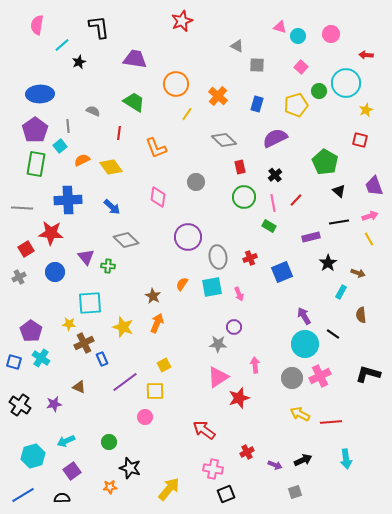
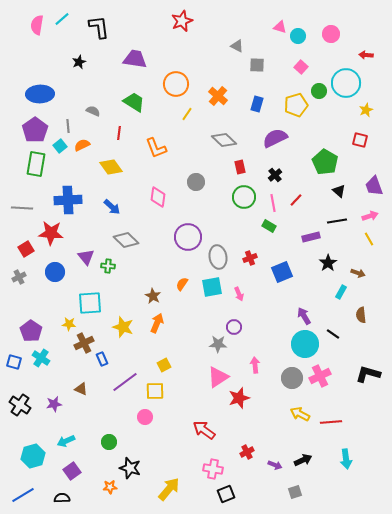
cyan line at (62, 45): moved 26 px up
orange semicircle at (82, 160): moved 15 px up
black line at (339, 222): moved 2 px left, 1 px up
brown triangle at (79, 387): moved 2 px right, 2 px down
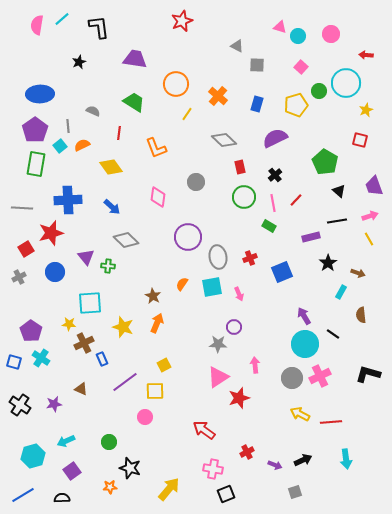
red star at (51, 233): rotated 20 degrees counterclockwise
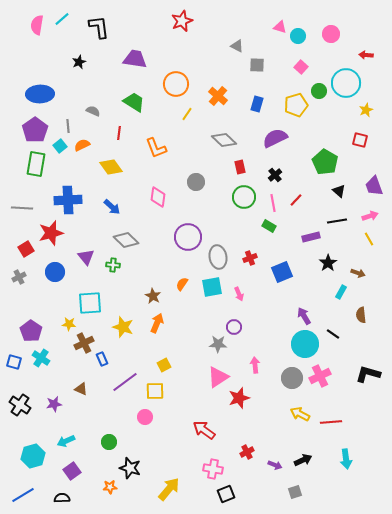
green cross at (108, 266): moved 5 px right, 1 px up
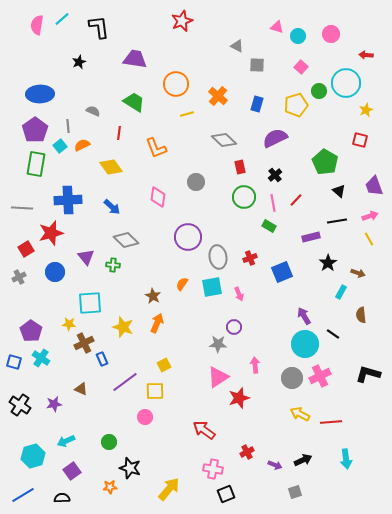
pink triangle at (280, 27): moved 3 px left
yellow line at (187, 114): rotated 40 degrees clockwise
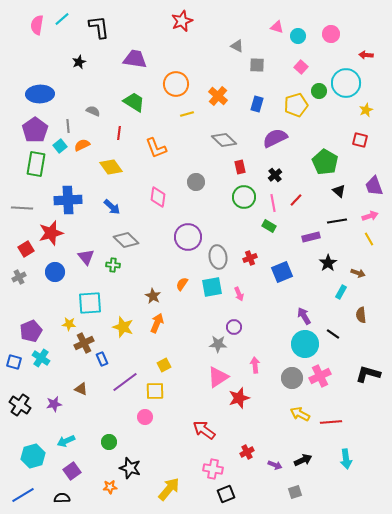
purple pentagon at (31, 331): rotated 15 degrees clockwise
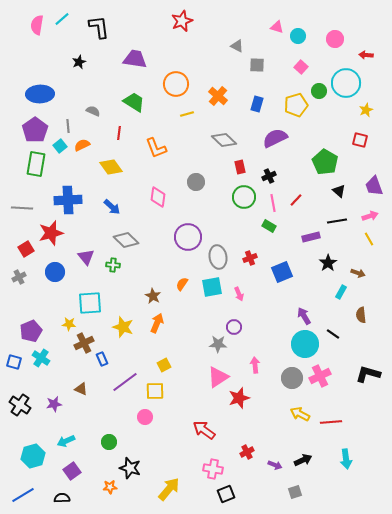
pink circle at (331, 34): moved 4 px right, 5 px down
black cross at (275, 175): moved 6 px left, 1 px down; rotated 16 degrees clockwise
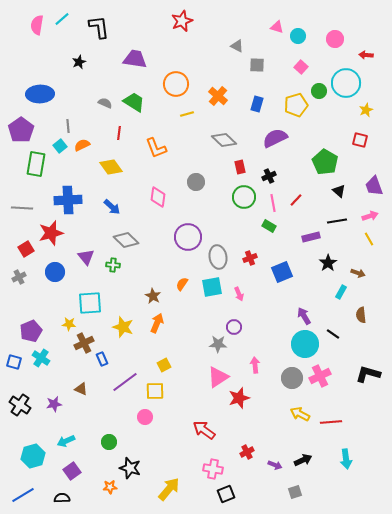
gray semicircle at (93, 111): moved 12 px right, 8 px up
purple pentagon at (35, 130): moved 14 px left
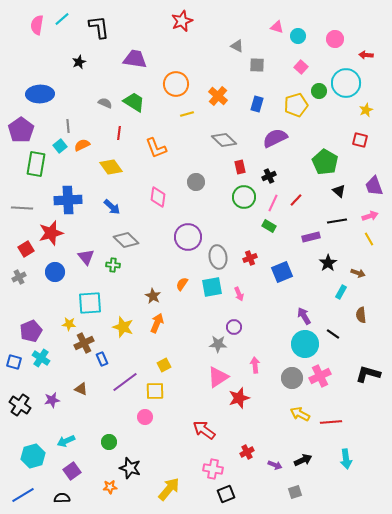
pink line at (273, 203): rotated 36 degrees clockwise
purple star at (54, 404): moved 2 px left, 4 px up
